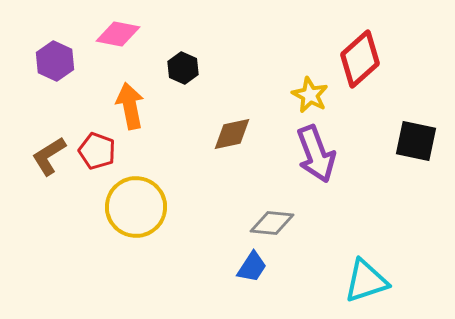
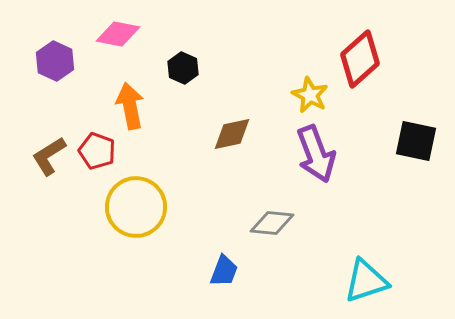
blue trapezoid: moved 28 px left, 4 px down; rotated 12 degrees counterclockwise
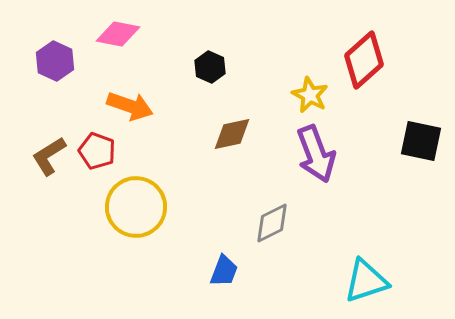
red diamond: moved 4 px right, 1 px down
black hexagon: moved 27 px right, 1 px up
orange arrow: rotated 120 degrees clockwise
black square: moved 5 px right
gray diamond: rotated 33 degrees counterclockwise
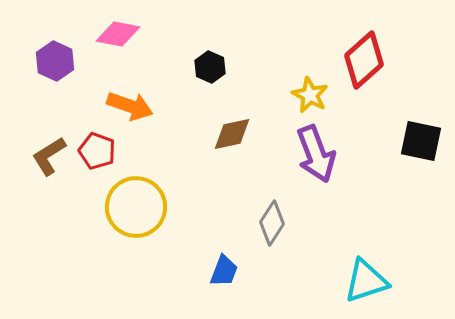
gray diamond: rotated 30 degrees counterclockwise
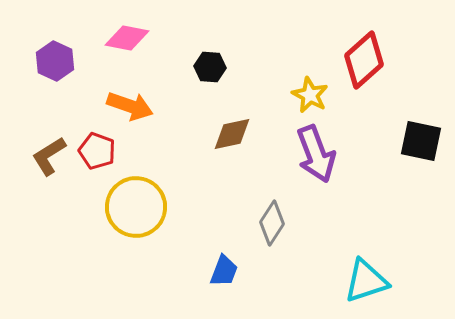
pink diamond: moved 9 px right, 4 px down
black hexagon: rotated 20 degrees counterclockwise
